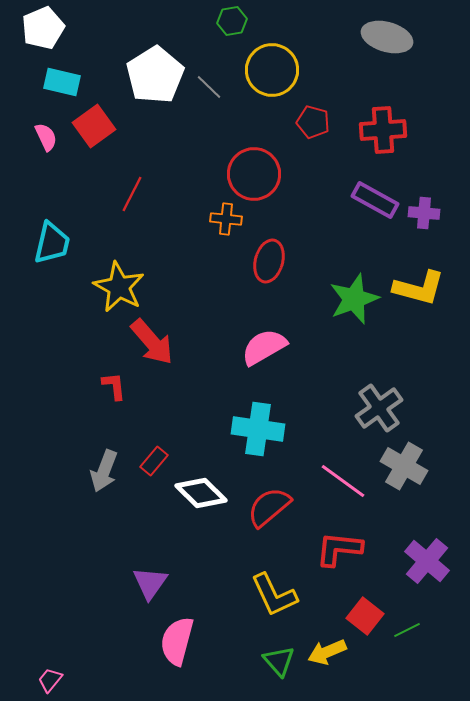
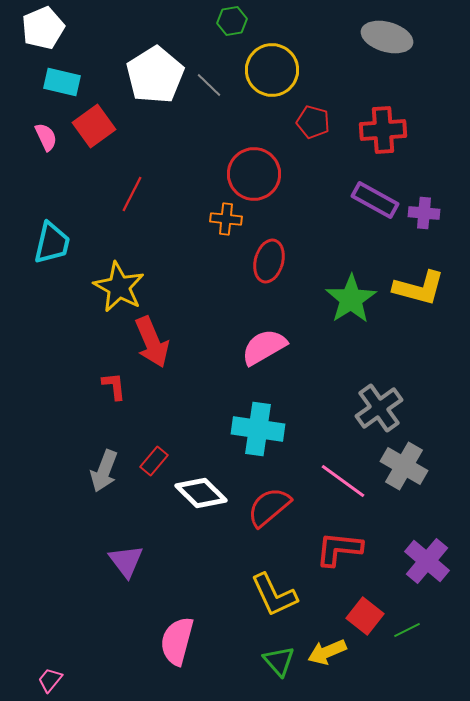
gray line at (209, 87): moved 2 px up
green star at (354, 299): moved 3 px left; rotated 12 degrees counterclockwise
red arrow at (152, 342): rotated 18 degrees clockwise
purple triangle at (150, 583): moved 24 px left, 22 px up; rotated 12 degrees counterclockwise
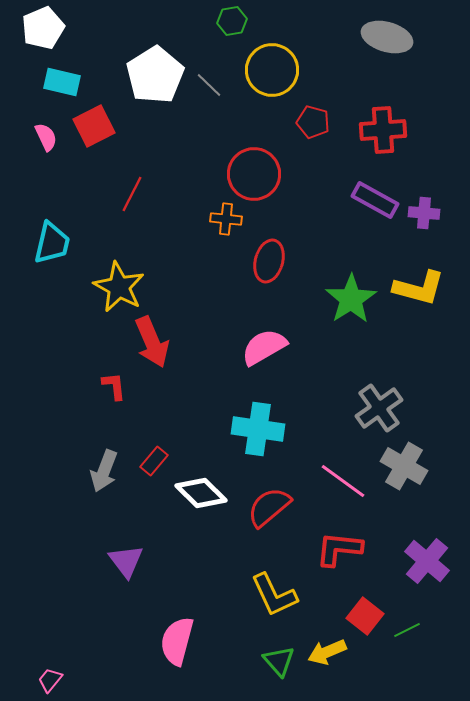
red square at (94, 126): rotated 9 degrees clockwise
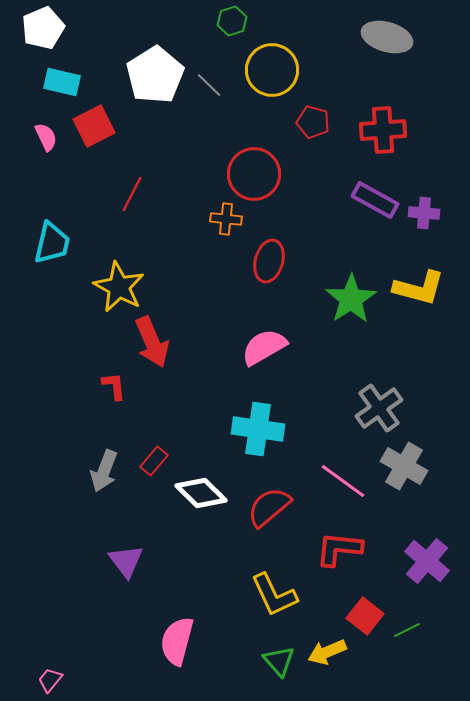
green hexagon at (232, 21): rotated 8 degrees counterclockwise
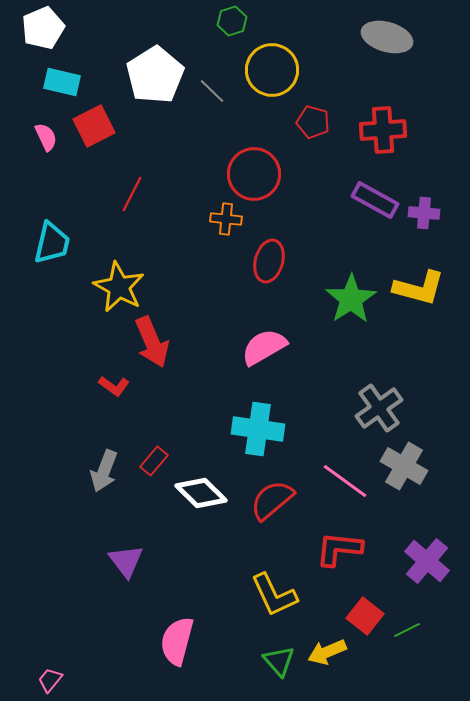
gray line at (209, 85): moved 3 px right, 6 px down
red L-shape at (114, 386): rotated 132 degrees clockwise
pink line at (343, 481): moved 2 px right
red semicircle at (269, 507): moved 3 px right, 7 px up
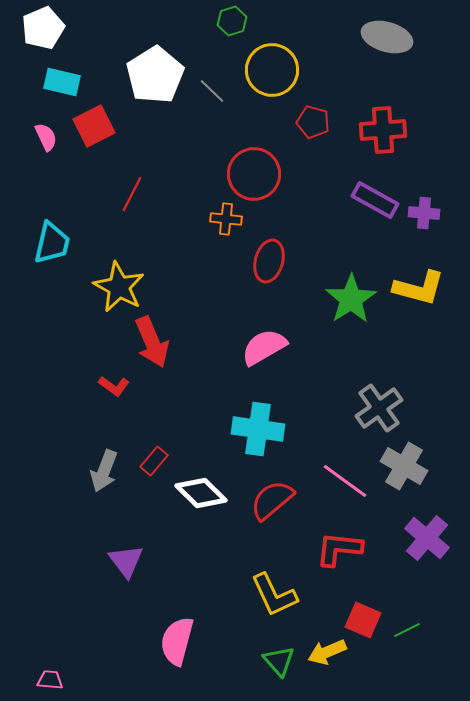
purple cross at (427, 561): moved 23 px up
red square at (365, 616): moved 2 px left, 4 px down; rotated 15 degrees counterclockwise
pink trapezoid at (50, 680): rotated 56 degrees clockwise
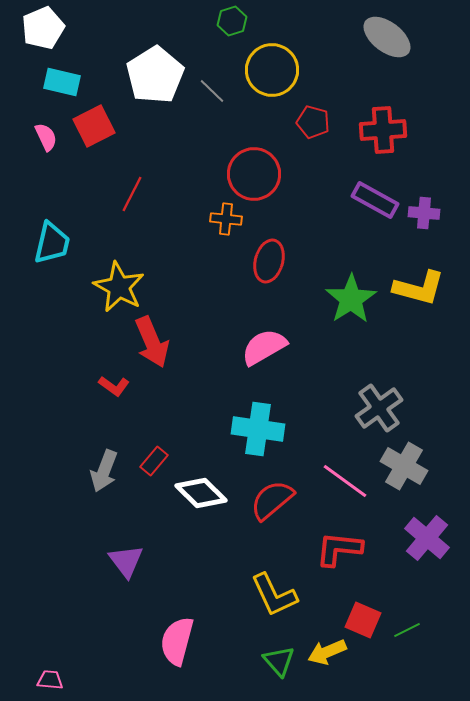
gray ellipse at (387, 37): rotated 21 degrees clockwise
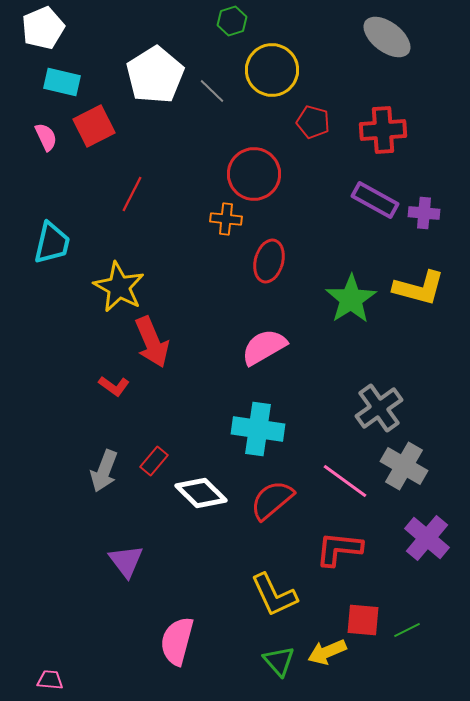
red square at (363, 620): rotated 18 degrees counterclockwise
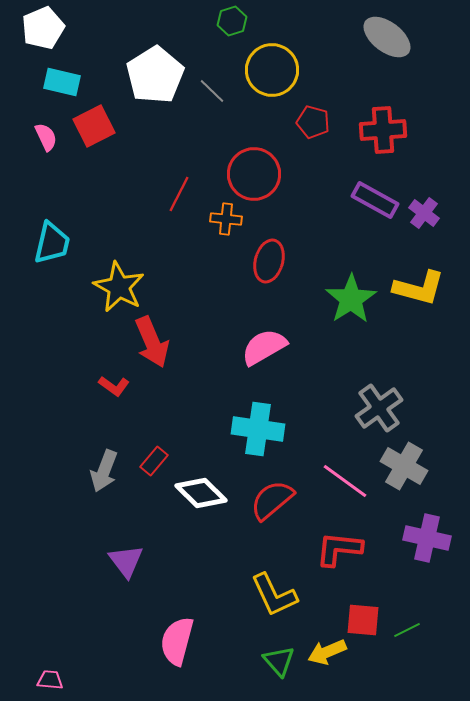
red line at (132, 194): moved 47 px right
purple cross at (424, 213): rotated 32 degrees clockwise
purple cross at (427, 538): rotated 27 degrees counterclockwise
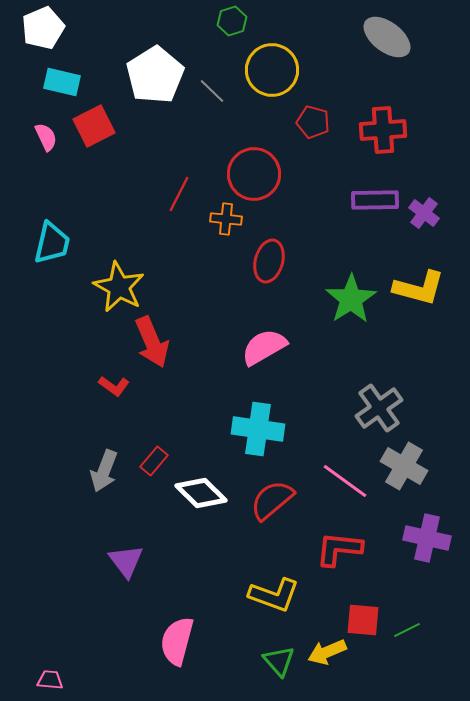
purple rectangle at (375, 200): rotated 30 degrees counterclockwise
yellow L-shape at (274, 595): rotated 45 degrees counterclockwise
